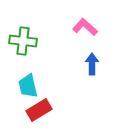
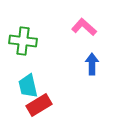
pink L-shape: moved 1 px left
red rectangle: moved 5 px up
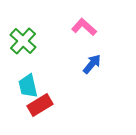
green cross: rotated 36 degrees clockwise
blue arrow: rotated 40 degrees clockwise
red rectangle: moved 1 px right
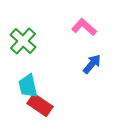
red rectangle: rotated 65 degrees clockwise
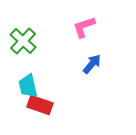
pink L-shape: rotated 60 degrees counterclockwise
red rectangle: rotated 15 degrees counterclockwise
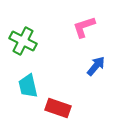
green cross: rotated 16 degrees counterclockwise
blue arrow: moved 4 px right, 2 px down
red rectangle: moved 18 px right, 3 px down
